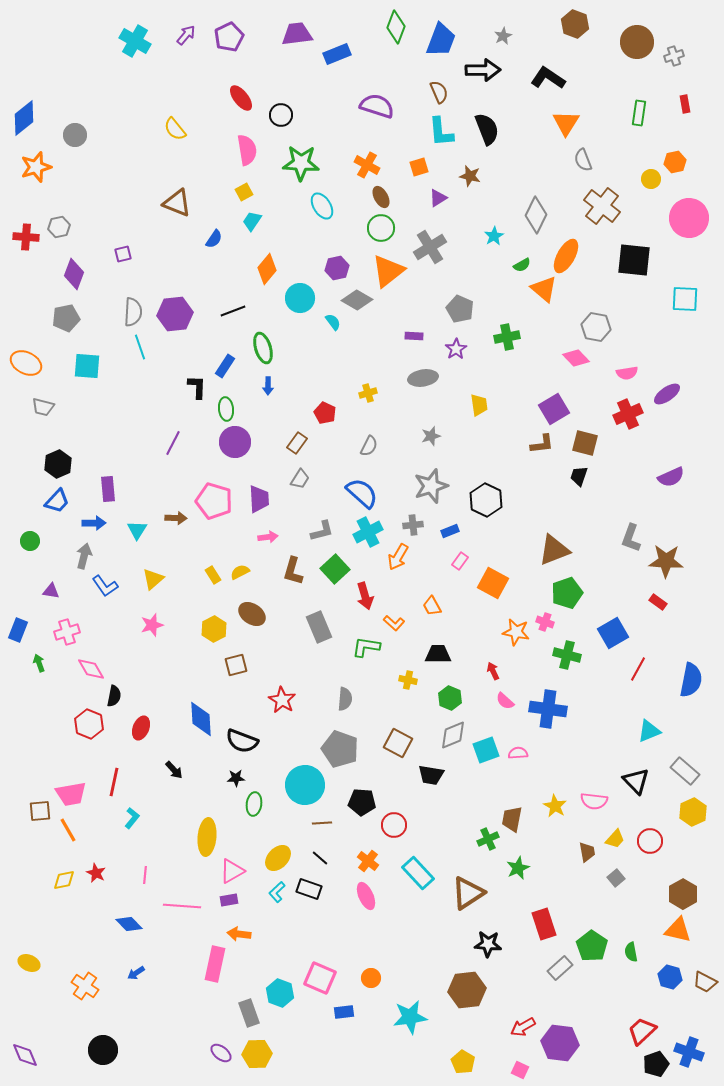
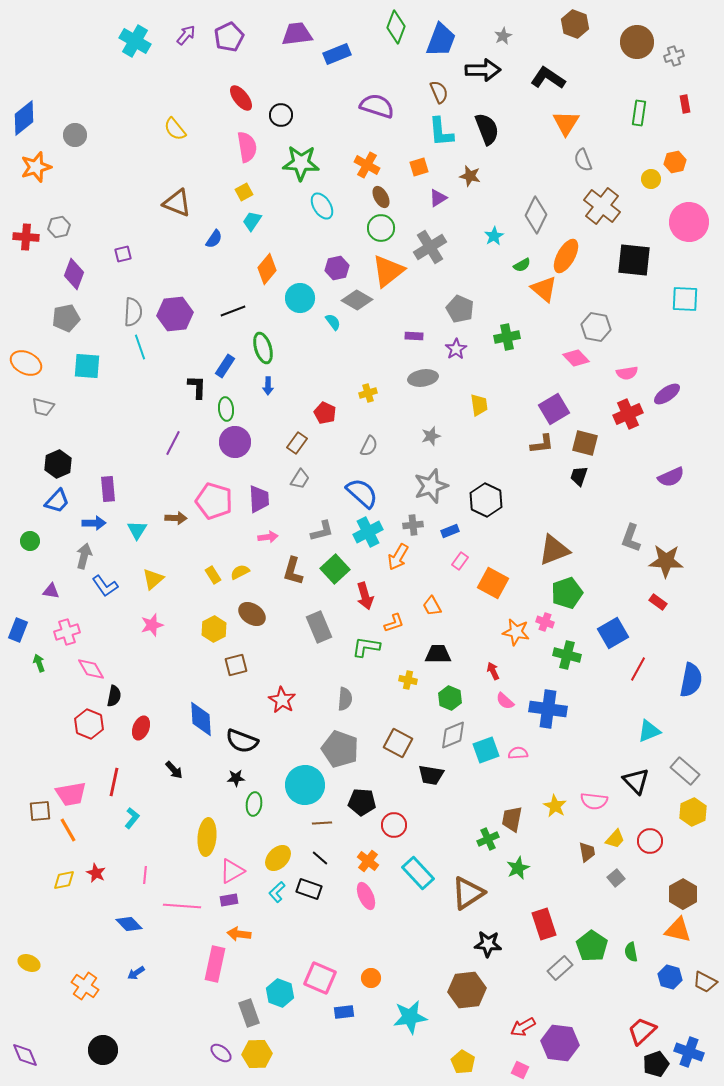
pink semicircle at (247, 150): moved 3 px up
pink circle at (689, 218): moved 4 px down
orange L-shape at (394, 623): rotated 60 degrees counterclockwise
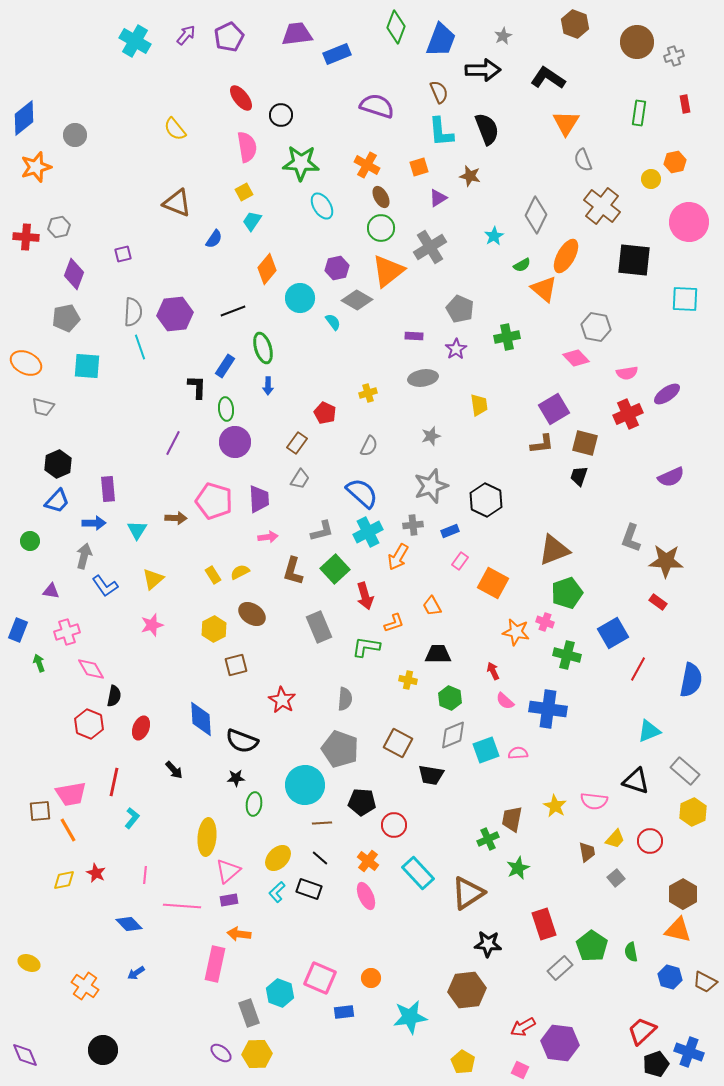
black triangle at (636, 781): rotated 28 degrees counterclockwise
pink triangle at (232, 871): moved 4 px left; rotated 12 degrees counterclockwise
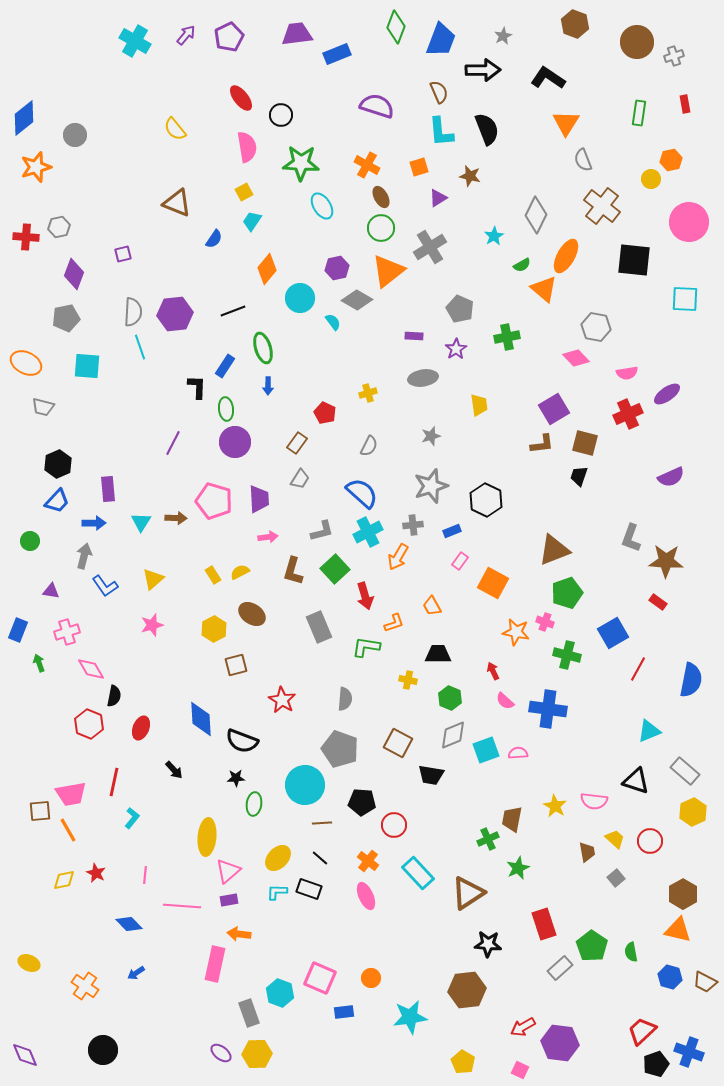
orange hexagon at (675, 162): moved 4 px left, 2 px up
cyan triangle at (137, 530): moved 4 px right, 8 px up
blue rectangle at (450, 531): moved 2 px right
yellow trapezoid at (615, 839): rotated 90 degrees counterclockwise
cyan L-shape at (277, 892): rotated 45 degrees clockwise
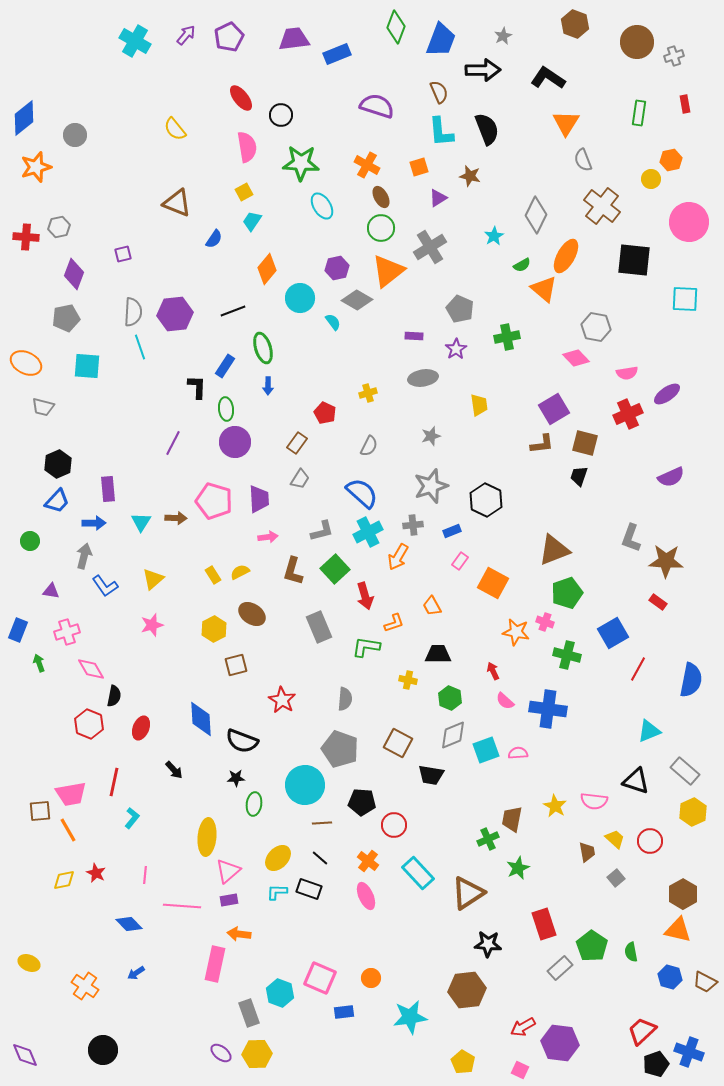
purple trapezoid at (297, 34): moved 3 px left, 5 px down
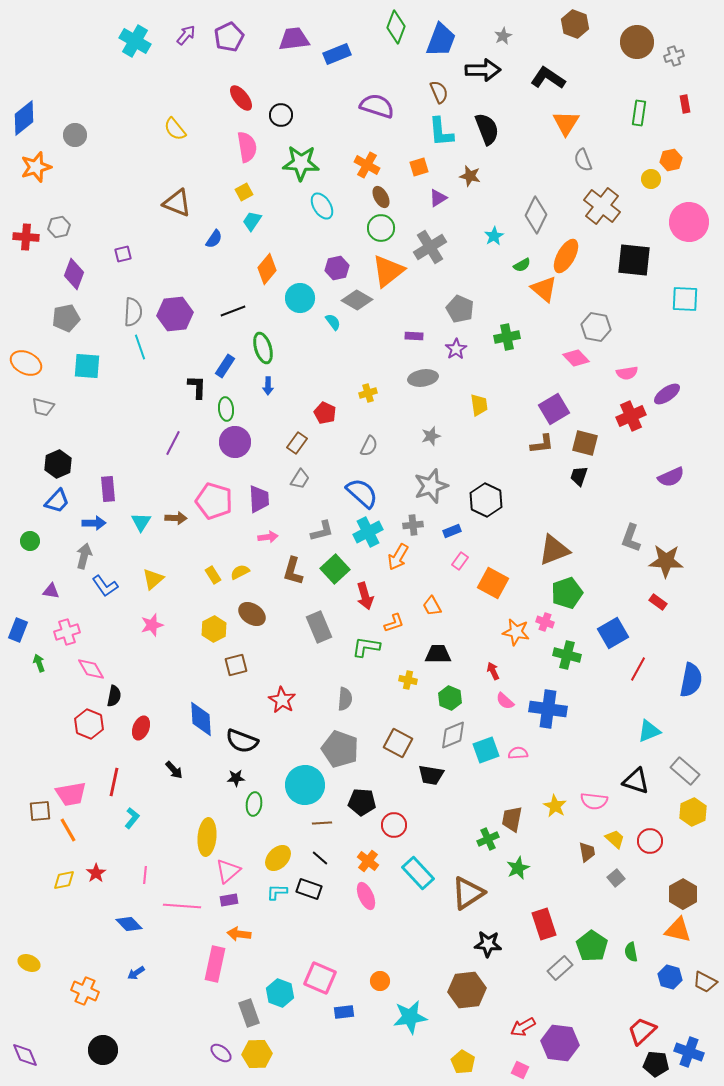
red cross at (628, 414): moved 3 px right, 2 px down
red star at (96, 873): rotated 12 degrees clockwise
orange circle at (371, 978): moved 9 px right, 3 px down
orange cross at (85, 986): moved 5 px down; rotated 12 degrees counterclockwise
black pentagon at (656, 1064): rotated 25 degrees clockwise
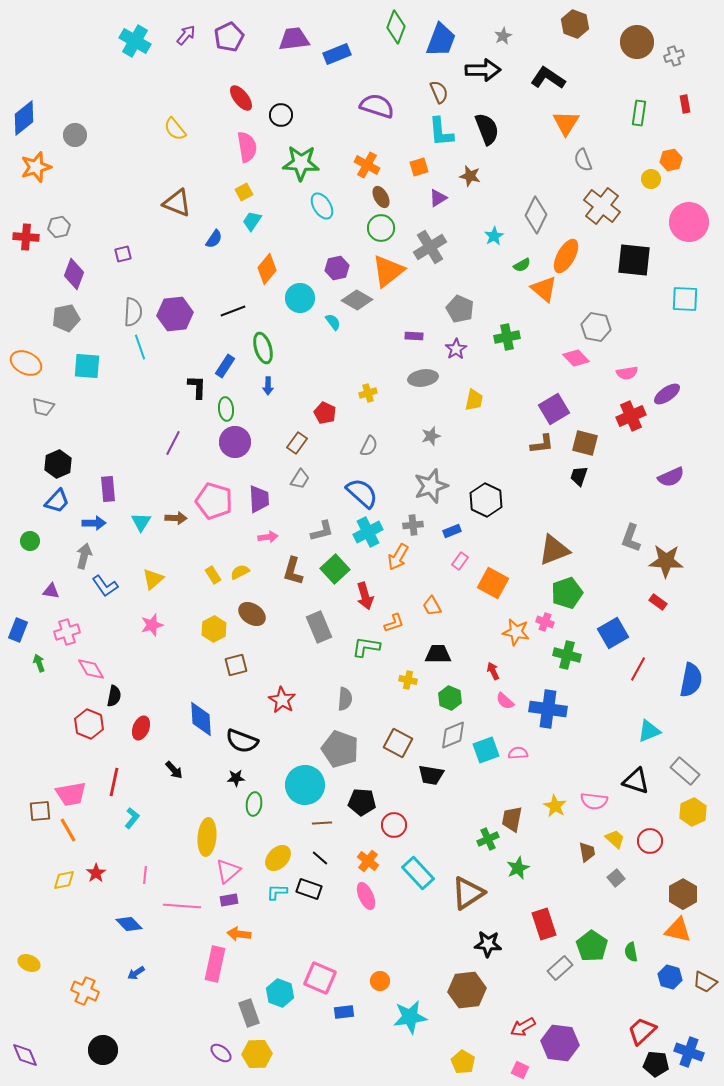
yellow trapezoid at (479, 405): moved 5 px left, 5 px up; rotated 20 degrees clockwise
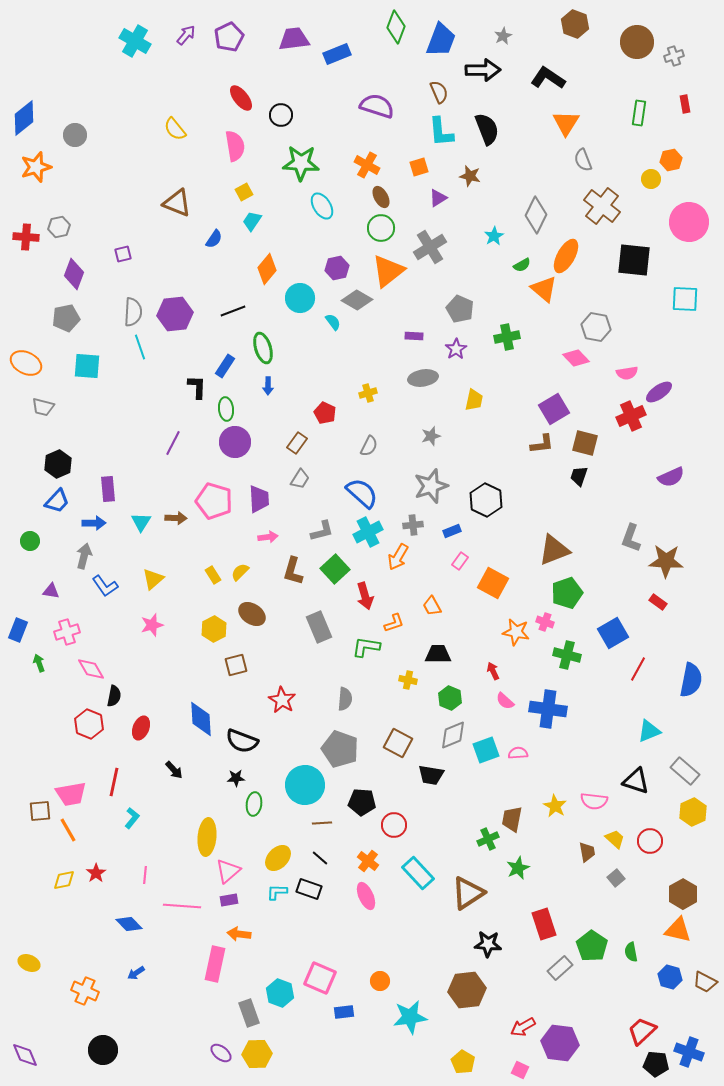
pink semicircle at (247, 147): moved 12 px left, 1 px up
purple ellipse at (667, 394): moved 8 px left, 2 px up
yellow semicircle at (240, 572): rotated 18 degrees counterclockwise
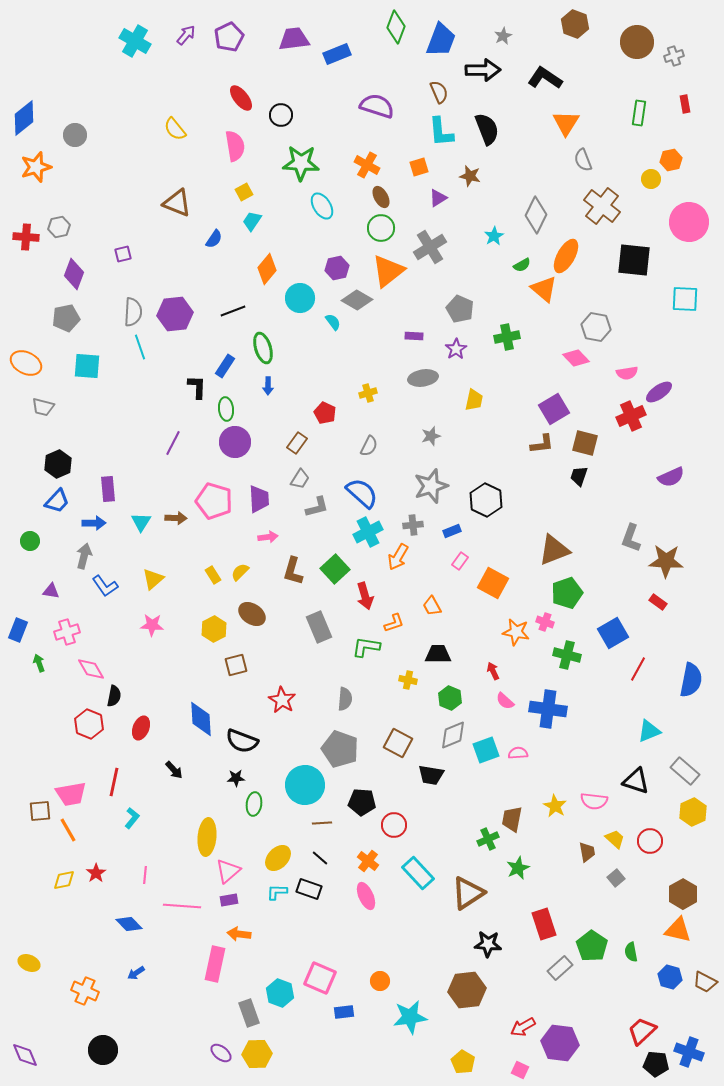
black L-shape at (548, 78): moved 3 px left
gray L-shape at (322, 531): moved 5 px left, 24 px up
pink star at (152, 625): rotated 20 degrees clockwise
